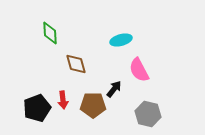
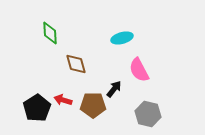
cyan ellipse: moved 1 px right, 2 px up
red arrow: rotated 114 degrees clockwise
black pentagon: rotated 12 degrees counterclockwise
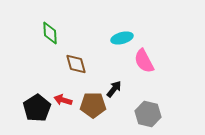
pink semicircle: moved 5 px right, 9 px up
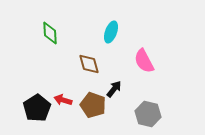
cyan ellipse: moved 11 px left, 6 px up; rotated 55 degrees counterclockwise
brown diamond: moved 13 px right
brown pentagon: rotated 20 degrees clockwise
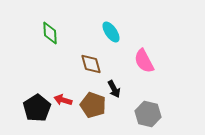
cyan ellipse: rotated 55 degrees counterclockwise
brown diamond: moved 2 px right
black arrow: rotated 114 degrees clockwise
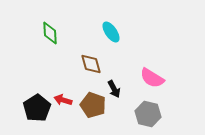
pink semicircle: moved 8 px right, 17 px down; rotated 30 degrees counterclockwise
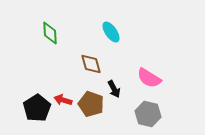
pink semicircle: moved 3 px left
brown pentagon: moved 2 px left, 1 px up
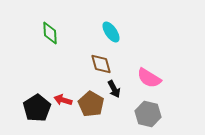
brown diamond: moved 10 px right
brown pentagon: rotated 10 degrees clockwise
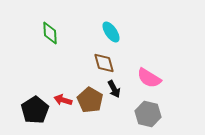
brown diamond: moved 3 px right, 1 px up
brown pentagon: moved 1 px left, 4 px up
black pentagon: moved 2 px left, 2 px down
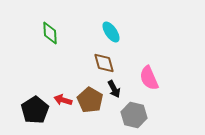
pink semicircle: rotated 35 degrees clockwise
gray hexagon: moved 14 px left, 1 px down
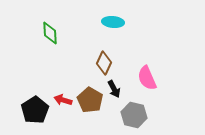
cyan ellipse: moved 2 px right, 10 px up; rotated 50 degrees counterclockwise
brown diamond: rotated 40 degrees clockwise
pink semicircle: moved 2 px left
